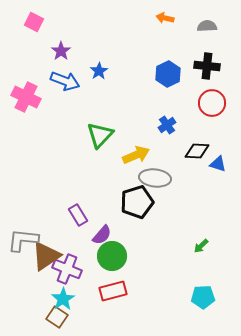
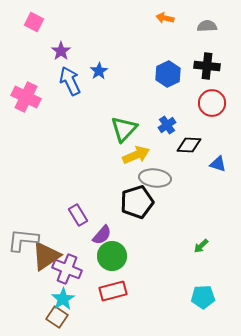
blue arrow: moved 5 px right; rotated 136 degrees counterclockwise
green triangle: moved 24 px right, 6 px up
black diamond: moved 8 px left, 6 px up
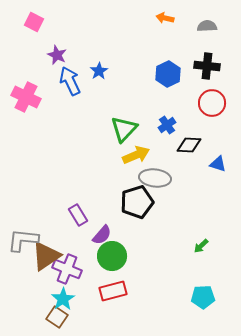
purple star: moved 4 px left, 4 px down; rotated 12 degrees counterclockwise
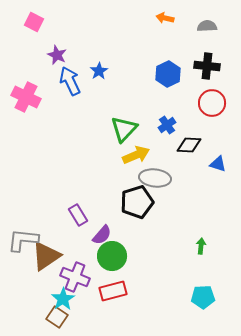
green arrow: rotated 140 degrees clockwise
purple cross: moved 8 px right, 8 px down
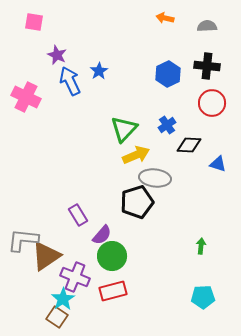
pink square: rotated 18 degrees counterclockwise
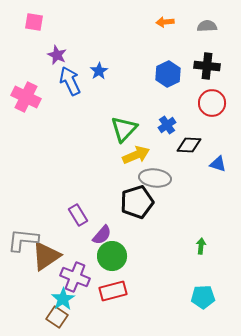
orange arrow: moved 4 px down; rotated 18 degrees counterclockwise
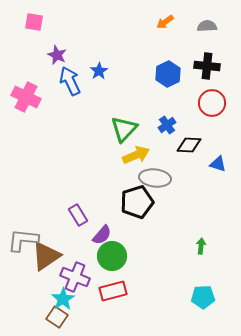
orange arrow: rotated 30 degrees counterclockwise
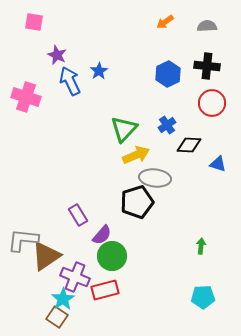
pink cross: rotated 8 degrees counterclockwise
red rectangle: moved 8 px left, 1 px up
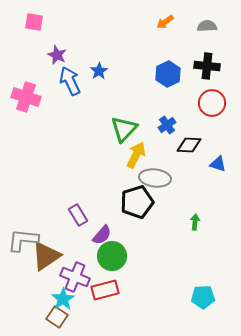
yellow arrow: rotated 40 degrees counterclockwise
green arrow: moved 6 px left, 24 px up
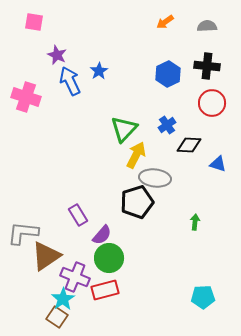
gray L-shape: moved 7 px up
green circle: moved 3 px left, 2 px down
